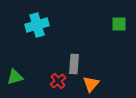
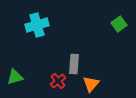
green square: rotated 35 degrees counterclockwise
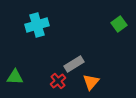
gray rectangle: rotated 54 degrees clockwise
green triangle: rotated 18 degrees clockwise
orange triangle: moved 2 px up
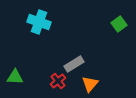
cyan cross: moved 2 px right, 3 px up; rotated 35 degrees clockwise
orange triangle: moved 1 px left, 2 px down
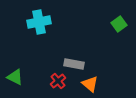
cyan cross: rotated 30 degrees counterclockwise
gray rectangle: rotated 42 degrees clockwise
green triangle: rotated 24 degrees clockwise
orange triangle: rotated 30 degrees counterclockwise
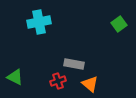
red cross: rotated 21 degrees clockwise
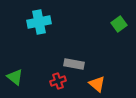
green triangle: rotated 12 degrees clockwise
orange triangle: moved 7 px right
